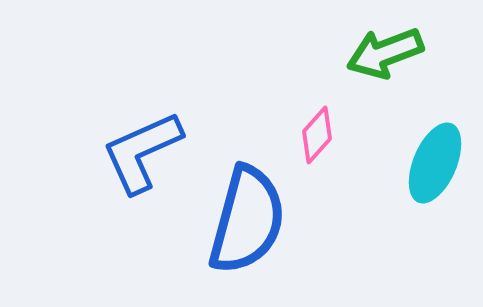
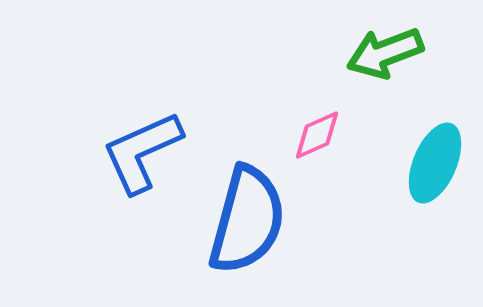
pink diamond: rotated 24 degrees clockwise
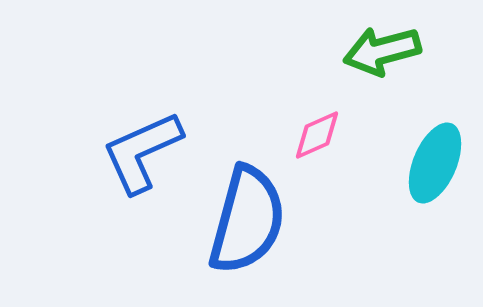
green arrow: moved 3 px left, 2 px up; rotated 6 degrees clockwise
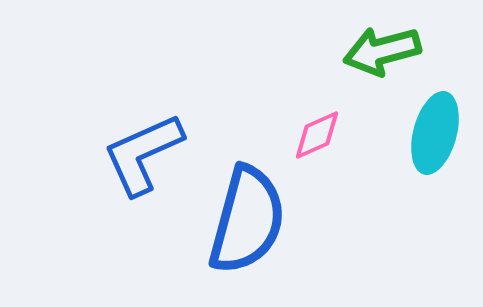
blue L-shape: moved 1 px right, 2 px down
cyan ellipse: moved 30 px up; rotated 8 degrees counterclockwise
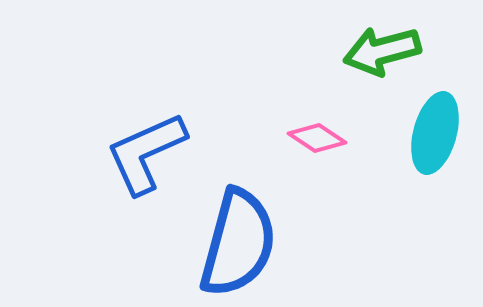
pink diamond: moved 3 px down; rotated 58 degrees clockwise
blue L-shape: moved 3 px right, 1 px up
blue semicircle: moved 9 px left, 23 px down
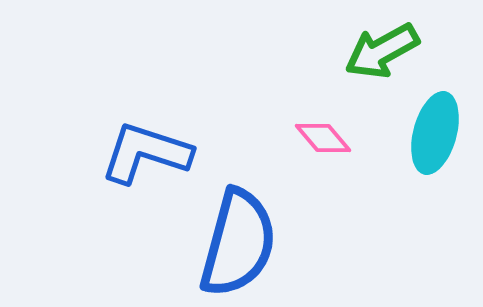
green arrow: rotated 14 degrees counterclockwise
pink diamond: moved 6 px right; rotated 16 degrees clockwise
blue L-shape: rotated 42 degrees clockwise
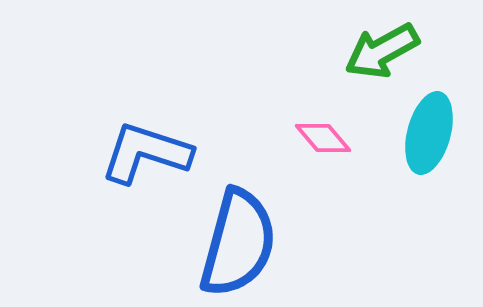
cyan ellipse: moved 6 px left
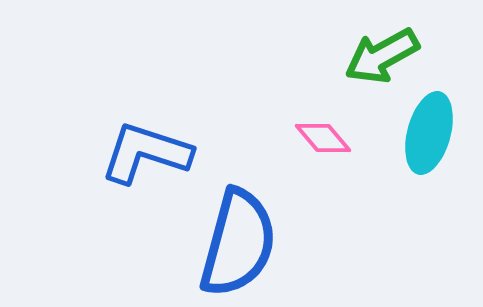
green arrow: moved 5 px down
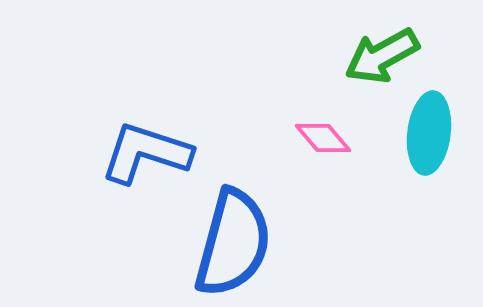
cyan ellipse: rotated 8 degrees counterclockwise
blue semicircle: moved 5 px left
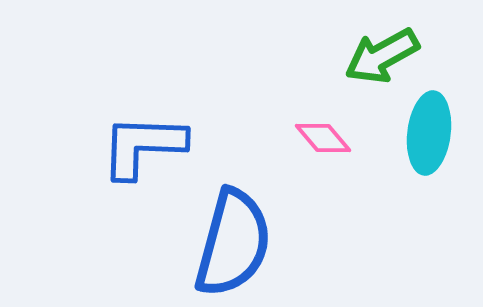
blue L-shape: moved 3 px left, 7 px up; rotated 16 degrees counterclockwise
